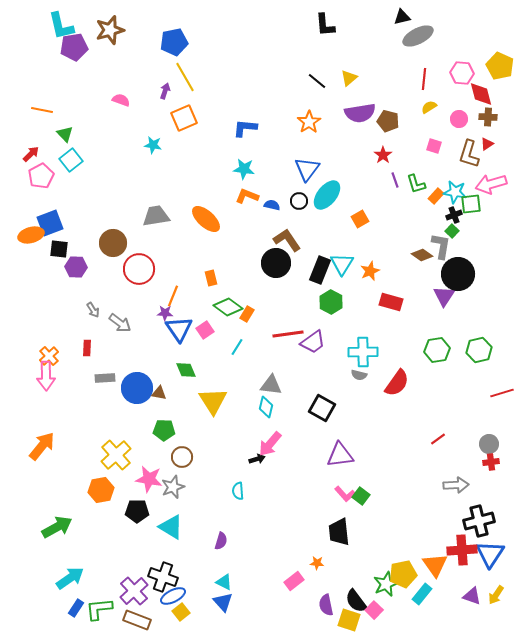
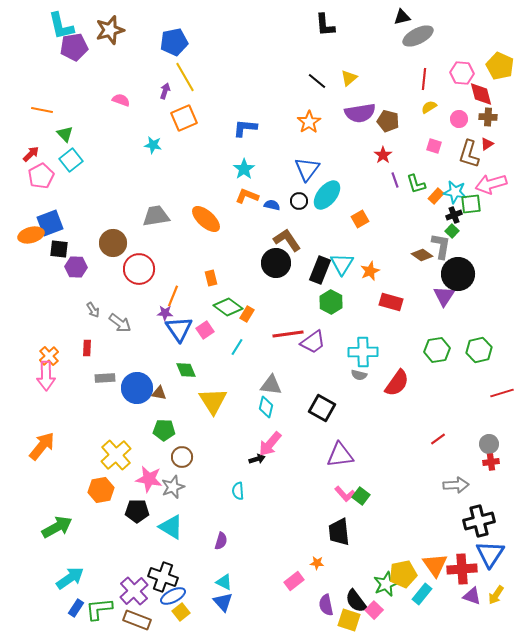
cyan star at (244, 169): rotated 30 degrees clockwise
red cross at (462, 550): moved 19 px down
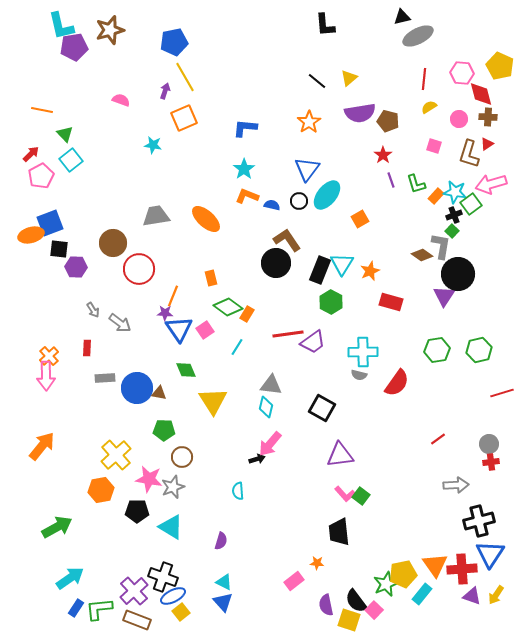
purple line at (395, 180): moved 4 px left
green square at (471, 204): rotated 30 degrees counterclockwise
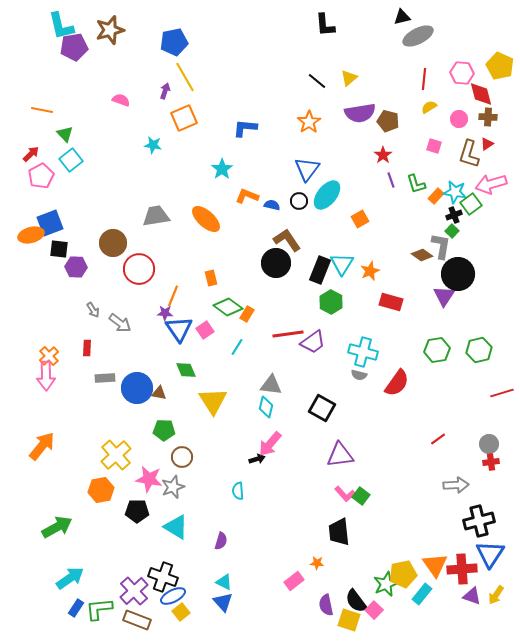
cyan star at (244, 169): moved 22 px left
cyan cross at (363, 352): rotated 16 degrees clockwise
cyan triangle at (171, 527): moved 5 px right
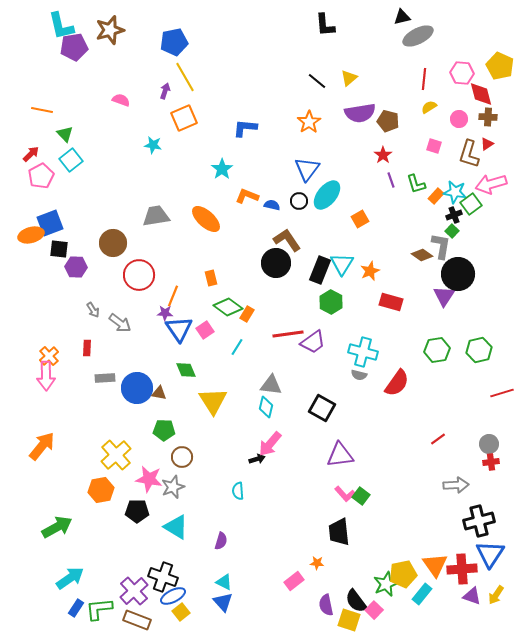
red circle at (139, 269): moved 6 px down
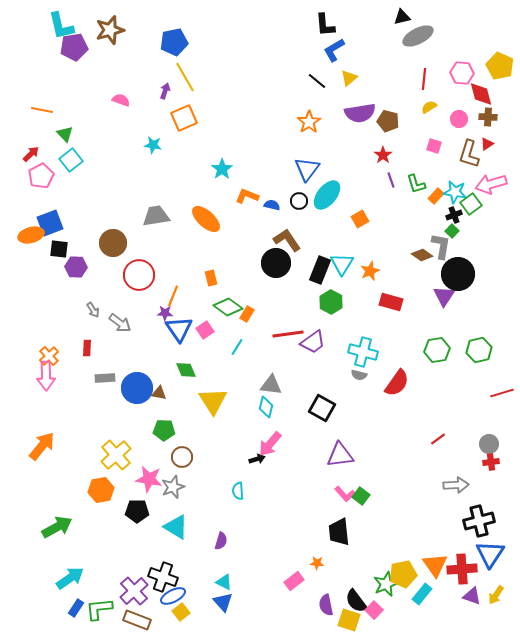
blue L-shape at (245, 128): moved 89 px right, 78 px up; rotated 35 degrees counterclockwise
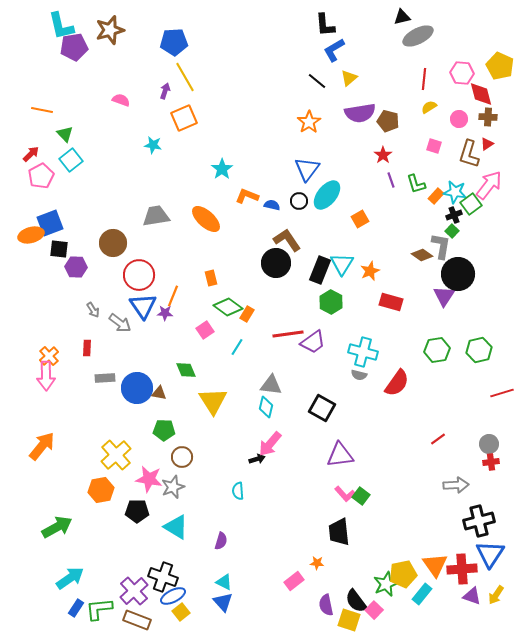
blue pentagon at (174, 42): rotated 8 degrees clockwise
pink arrow at (491, 184): moved 2 px left, 1 px down; rotated 144 degrees clockwise
blue triangle at (179, 329): moved 36 px left, 23 px up
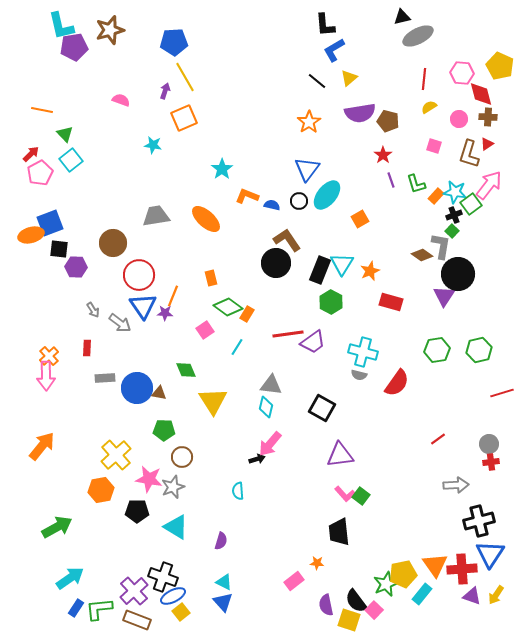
pink pentagon at (41, 176): moved 1 px left, 3 px up
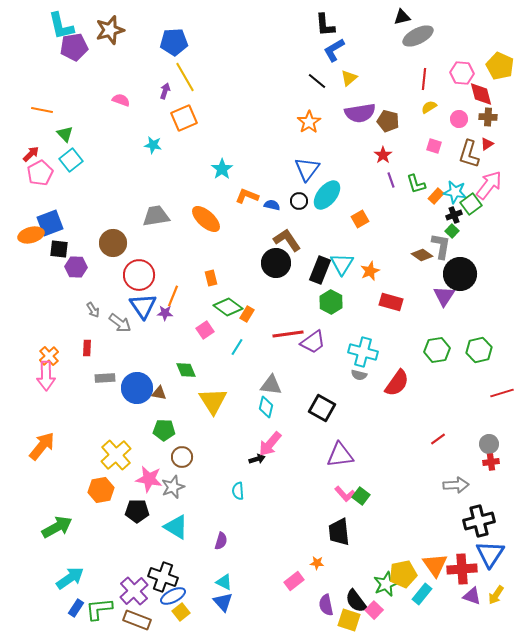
black circle at (458, 274): moved 2 px right
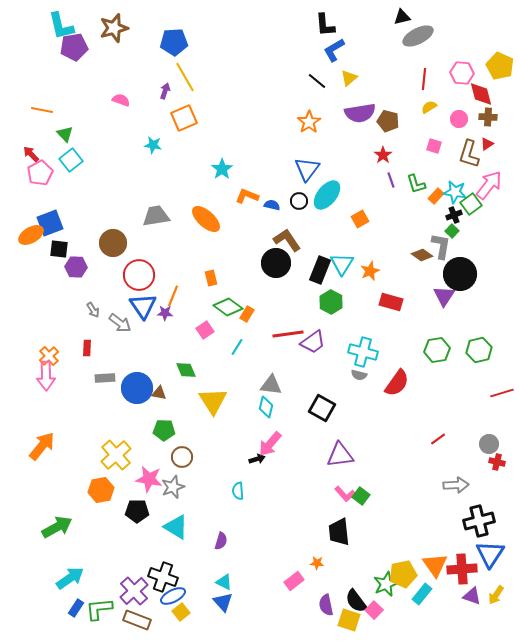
brown star at (110, 30): moved 4 px right, 2 px up
red arrow at (31, 154): rotated 90 degrees counterclockwise
orange ellipse at (31, 235): rotated 15 degrees counterclockwise
red cross at (491, 462): moved 6 px right; rotated 21 degrees clockwise
